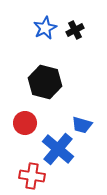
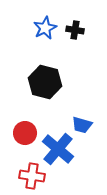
black cross: rotated 36 degrees clockwise
red circle: moved 10 px down
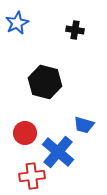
blue star: moved 28 px left, 5 px up
blue trapezoid: moved 2 px right
blue cross: moved 3 px down
red cross: rotated 15 degrees counterclockwise
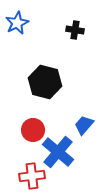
blue trapezoid: rotated 115 degrees clockwise
red circle: moved 8 px right, 3 px up
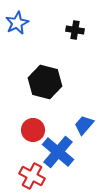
red cross: rotated 35 degrees clockwise
